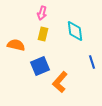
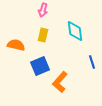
pink arrow: moved 1 px right, 3 px up
yellow rectangle: moved 1 px down
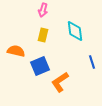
orange semicircle: moved 6 px down
orange L-shape: rotated 15 degrees clockwise
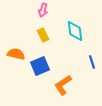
yellow rectangle: rotated 40 degrees counterclockwise
orange semicircle: moved 3 px down
orange L-shape: moved 3 px right, 3 px down
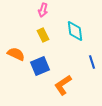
orange semicircle: rotated 12 degrees clockwise
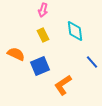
blue line: rotated 24 degrees counterclockwise
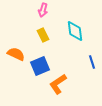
blue line: rotated 24 degrees clockwise
orange L-shape: moved 5 px left, 1 px up
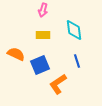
cyan diamond: moved 1 px left, 1 px up
yellow rectangle: rotated 64 degrees counterclockwise
blue line: moved 15 px left, 1 px up
blue square: moved 1 px up
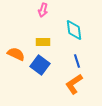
yellow rectangle: moved 7 px down
blue square: rotated 30 degrees counterclockwise
orange L-shape: moved 16 px right
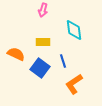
blue line: moved 14 px left
blue square: moved 3 px down
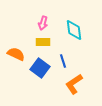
pink arrow: moved 13 px down
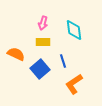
blue square: moved 1 px down; rotated 12 degrees clockwise
